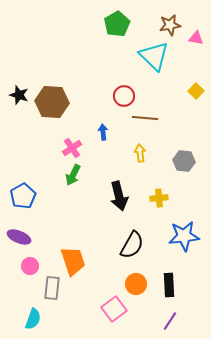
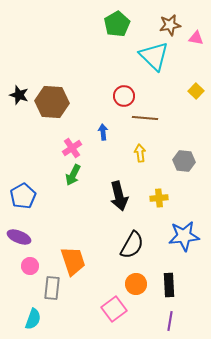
purple line: rotated 24 degrees counterclockwise
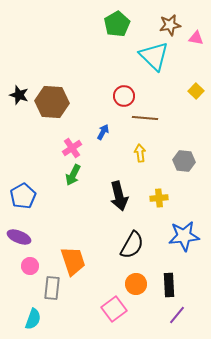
blue arrow: rotated 35 degrees clockwise
purple line: moved 7 px right, 6 px up; rotated 30 degrees clockwise
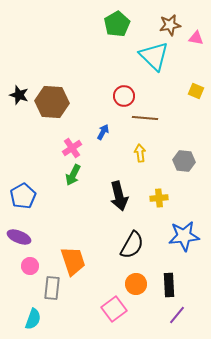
yellow square: rotated 21 degrees counterclockwise
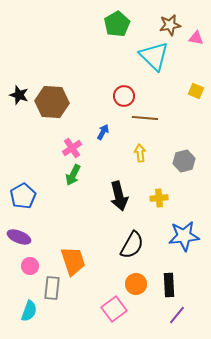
gray hexagon: rotated 20 degrees counterclockwise
cyan semicircle: moved 4 px left, 8 px up
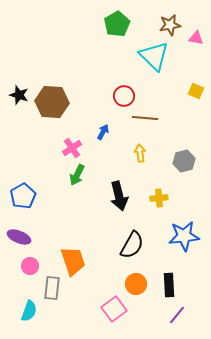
green arrow: moved 4 px right
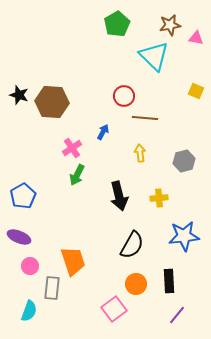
black rectangle: moved 4 px up
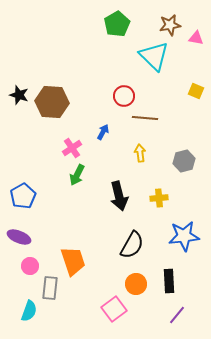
gray rectangle: moved 2 px left
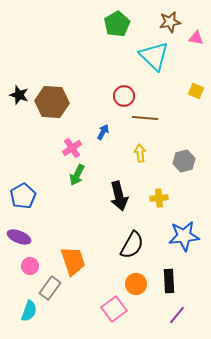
brown star: moved 3 px up
gray rectangle: rotated 30 degrees clockwise
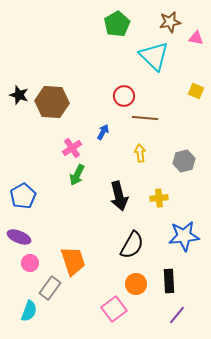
pink circle: moved 3 px up
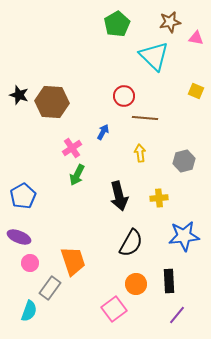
black semicircle: moved 1 px left, 2 px up
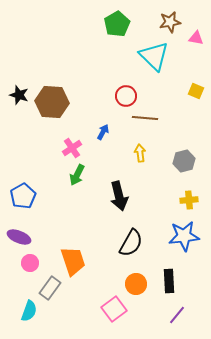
red circle: moved 2 px right
yellow cross: moved 30 px right, 2 px down
